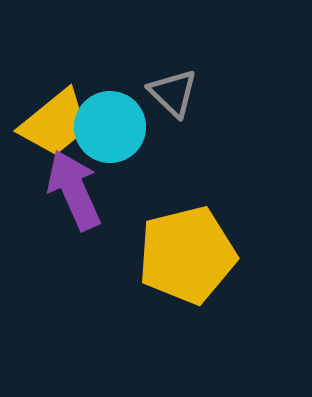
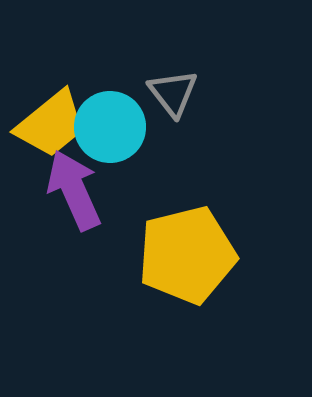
gray triangle: rotated 8 degrees clockwise
yellow trapezoid: moved 4 px left, 1 px down
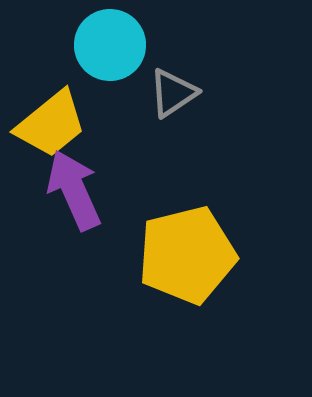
gray triangle: rotated 34 degrees clockwise
cyan circle: moved 82 px up
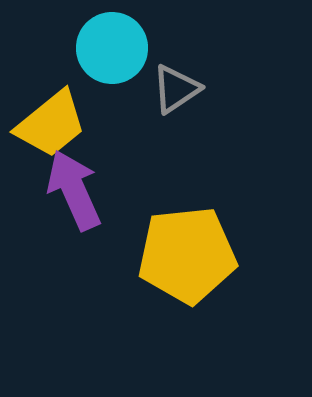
cyan circle: moved 2 px right, 3 px down
gray triangle: moved 3 px right, 4 px up
yellow pentagon: rotated 8 degrees clockwise
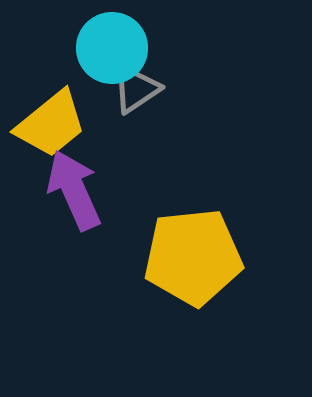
gray triangle: moved 40 px left
yellow pentagon: moved 6 px right, 2 px down
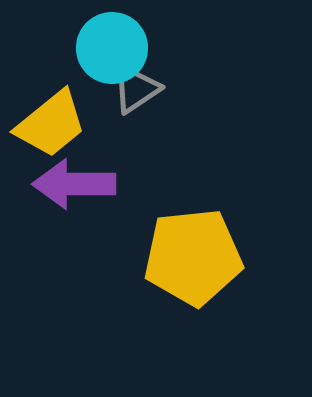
purple arrow: moved 6 px up; rotated 66 degrees counterclockwise
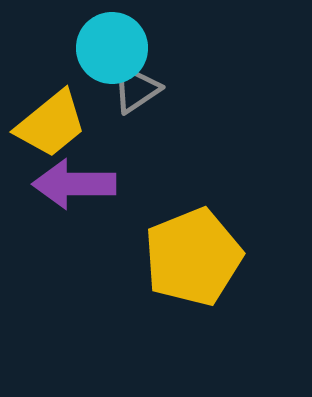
yellow pentagon: rotated 16 degrees counterclockwise
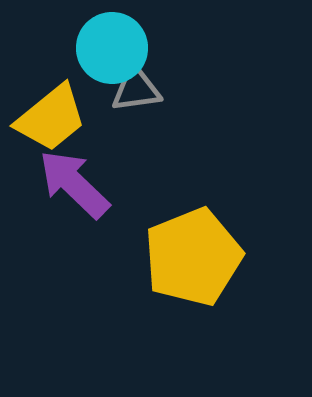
gray triangle: rotated 26 degrees clockwise
yellow trapezoid: moved 6 px up
purple arrow: rotated 44 degrees clockwise
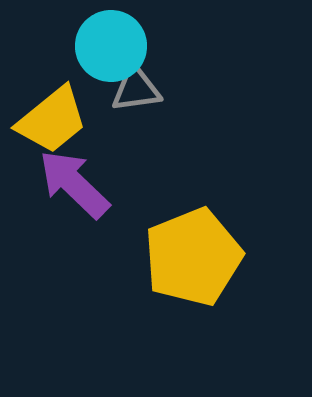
cyan circle: moved 1 px left, 2 px up
yellow trapezoid: moved 1 px right, 2 px down
